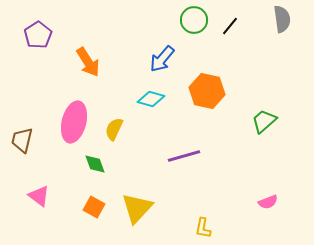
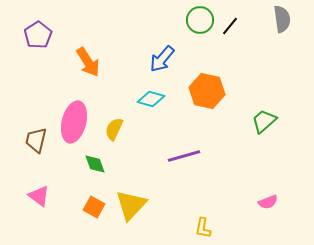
green circle: moved 6 px right
brown trapezoid: moved 14 px right
yellow triangle: moved 6 px left, 3 px up
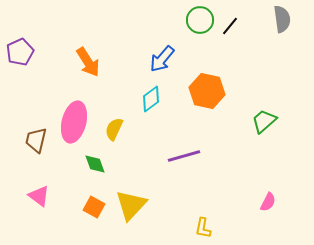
purple pentagon: moved 18 px left, 17 px down; rotated 8 degrees clockwise
cyan diamond: rotated 52 degrees counterclockwise
pink semicircle: rotated 42 degrees counterclockwise
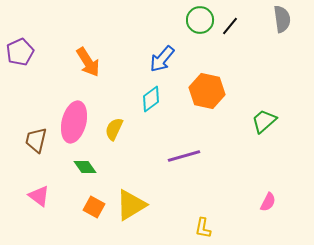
green diamond: moved 10 px left, 3 px down; rotated 15 degrees counterclockwise
yellow triangle: rotated 16 degrees clockwise
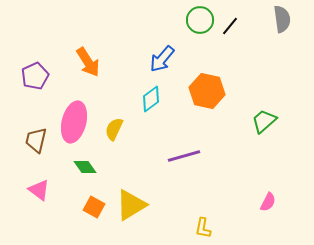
purple pentagon: moved 15 px right, 24 px down
pink triangle: moved 6 px up
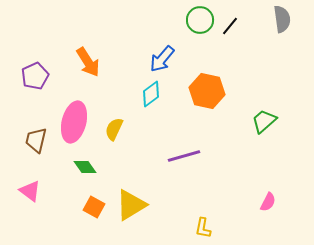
cyan diamond: moved 5 px up
pink triangle: moved 9 px left, 1 px down
